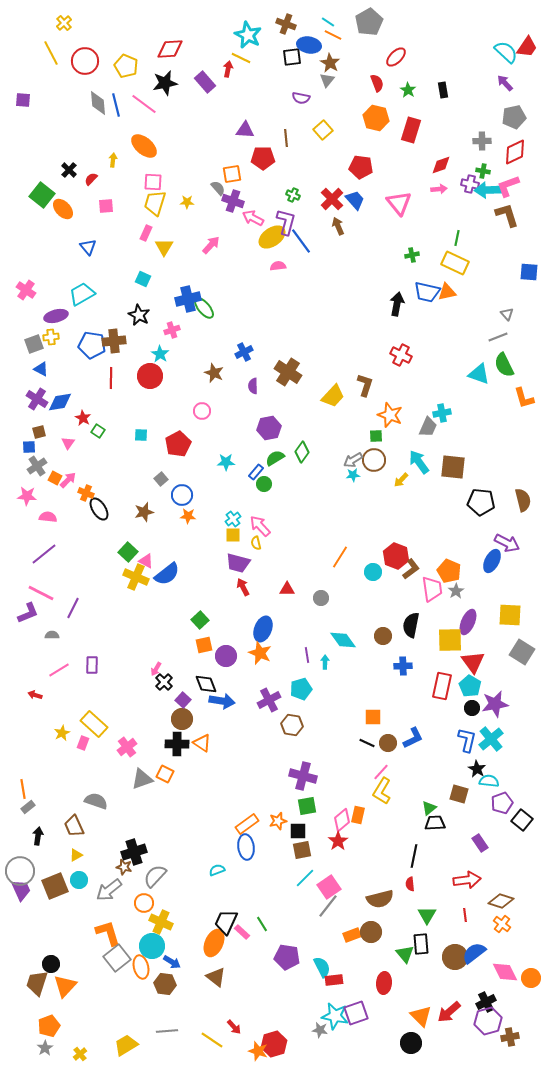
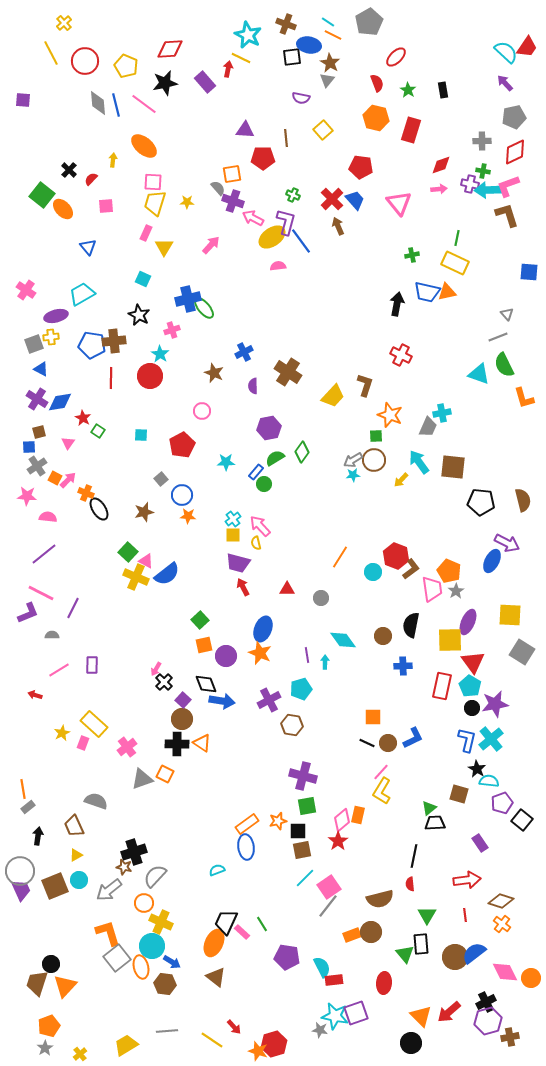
red pentagon at (178, 444): moved 4 px right, 1 px down
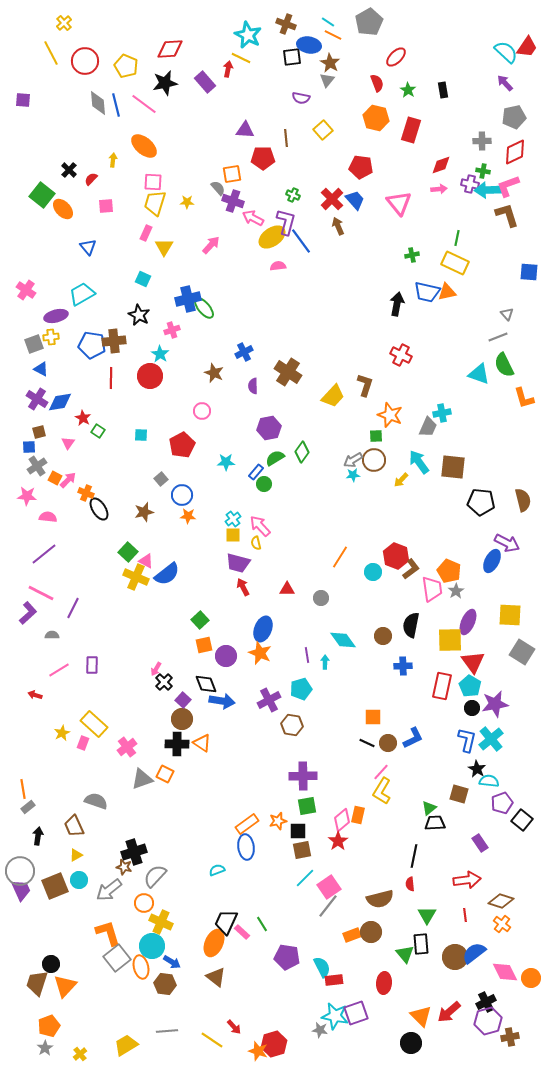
purple L-shape at (28, 613): rotated 20 degrees counterclockwise
purple cross at (303, 776): rotated 16 degrees counterclockwise
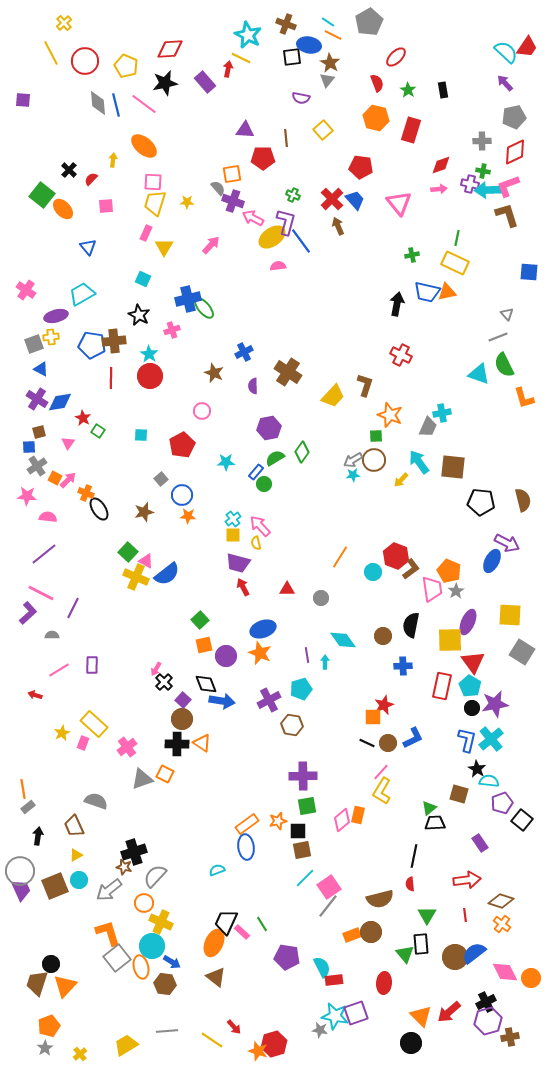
cyan star at (160, 354): moved 11 px left
blue ellipse at (263, 629): rotated 50 degrees clockwise
red star at (338, 841): moved 46 px right, 136 px up; rotated 12 degrees clockwise
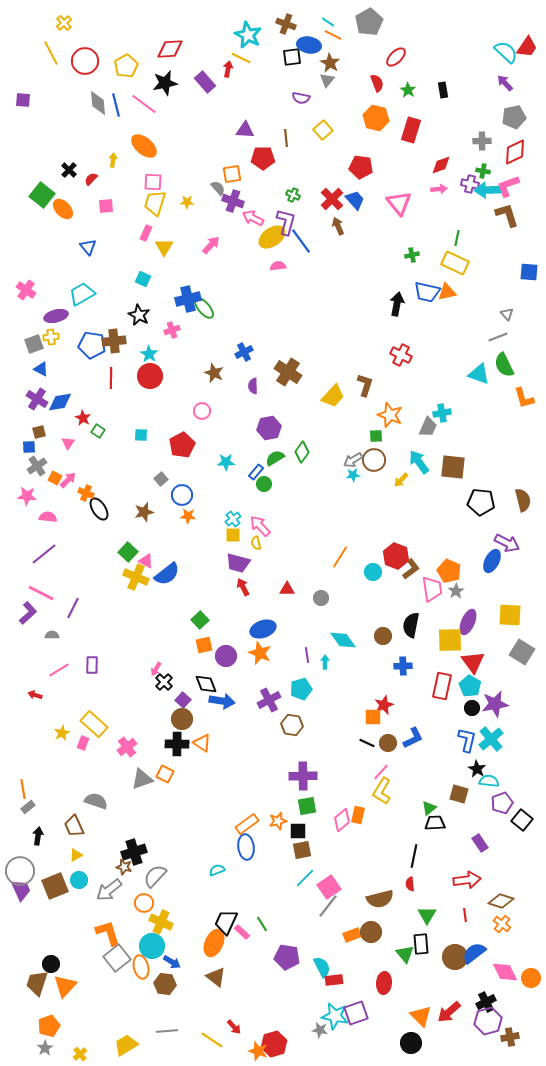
yellow pentagon at (126, 66): rotated 20 degrees clockwise
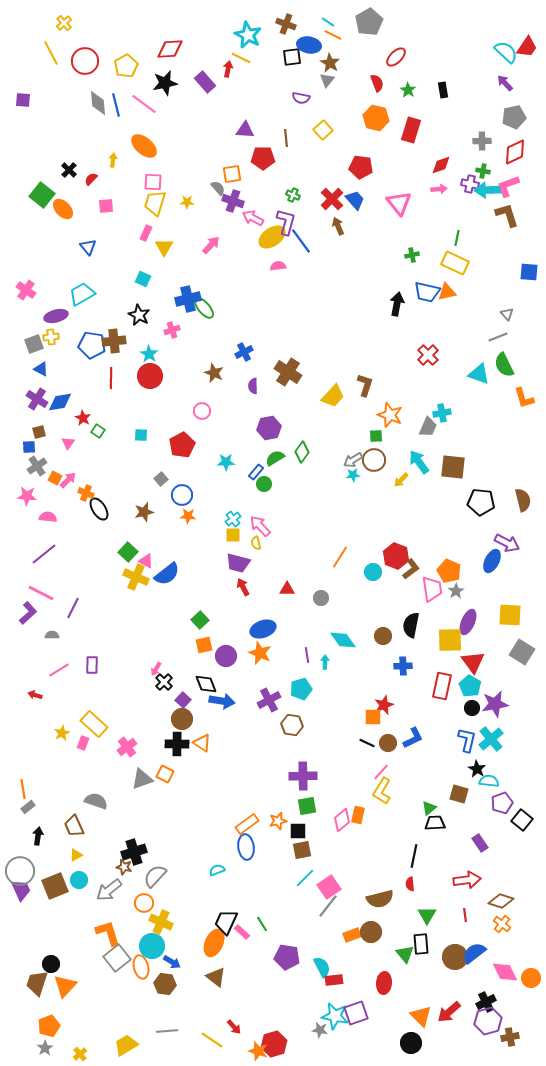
red cross at (401, 355): moved 27 px right; rotated 20 degrees clockwise
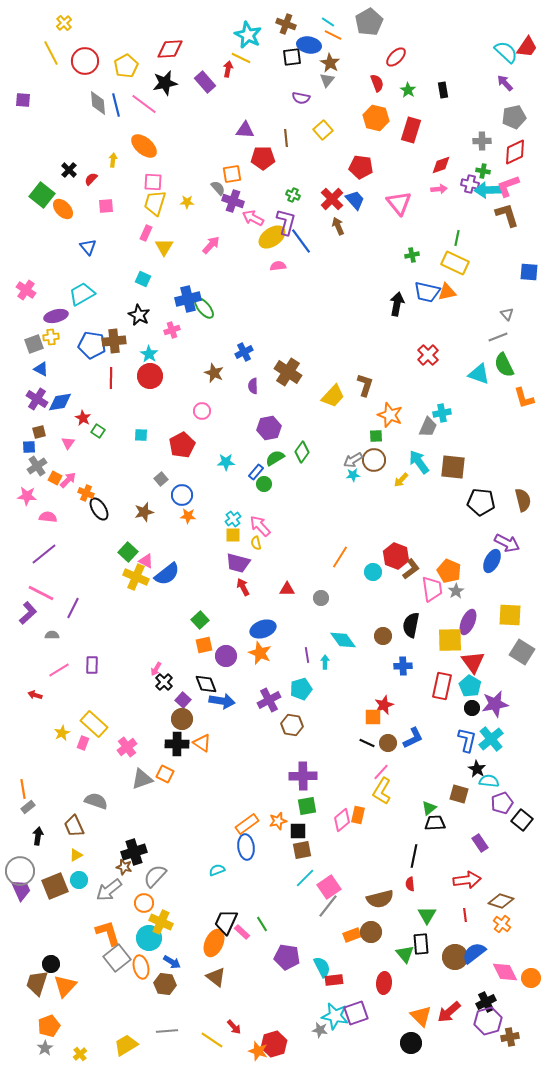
cyan circle at (152, 946): moved 3 px left, 8 px up
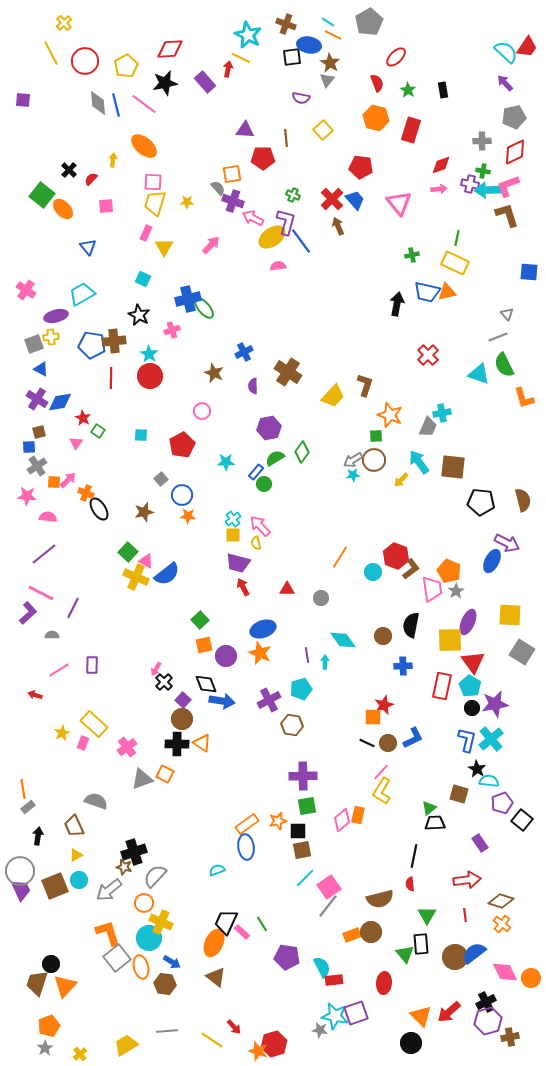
pink triangle at (68, 443): moved 8 px right
orange square at (55, 478): moved 1 px left, 4 px down; rotated 24 degrees counterclockwise
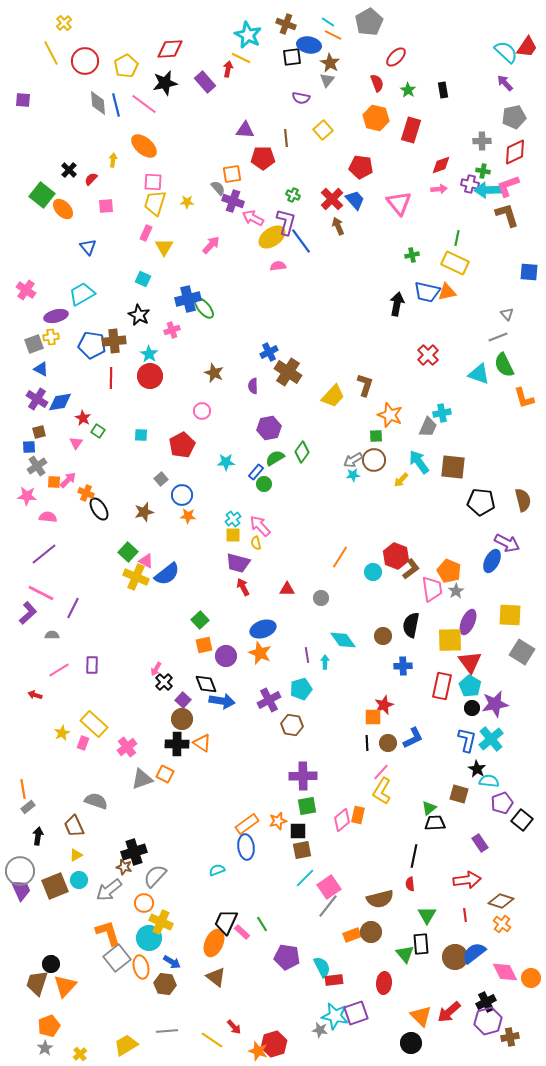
blue cross at (244, 352): moved 25 px right
red triangle at (473, 662): moved 3 px left
black line at (367, 743): rotated 63 degrees clockwise
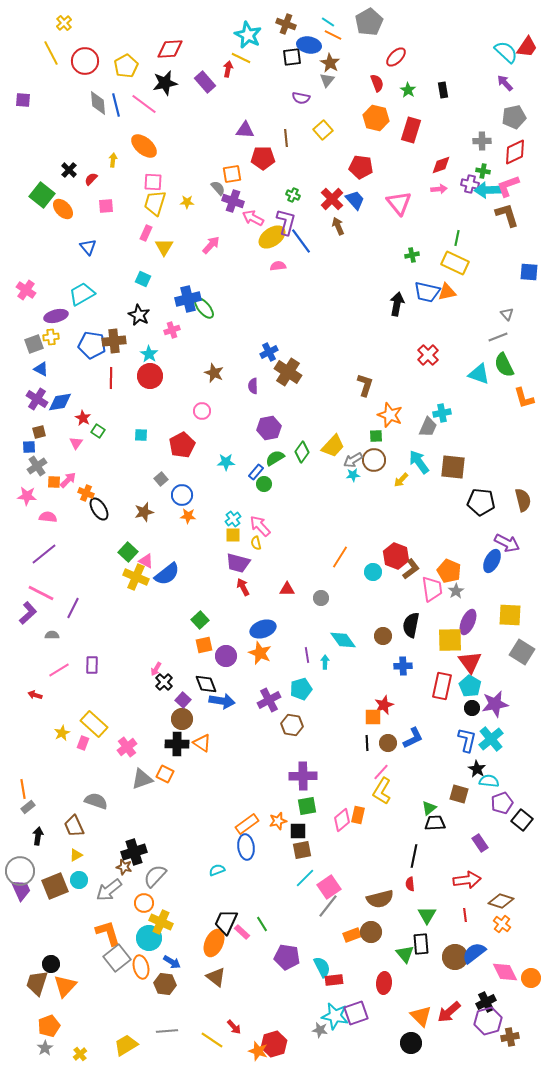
yellow trapezoid at (333, 396): moved 50 px down
